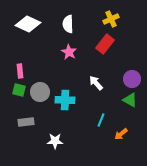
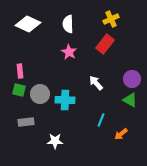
gray circle: moved 2 px down
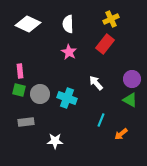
cyan cross: moved 2 px right, 2 px up; rotated 18 degrees clockwise
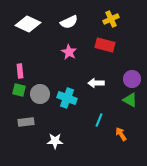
white semicircle: moved 1 px right, 2 px up; rotated 114 degrees counterclockwise
red rectangle: moved 1 px down; rotated 66 degrees clockwise
white arrow: rotated 49 degrees counterclockwise
cyan line: moved 2 px left
orange arrow: rotated 96 degrees clockwise
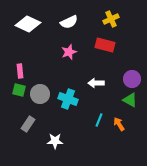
pink star: rotated 21 degrees clockwise
cyan cross: moved 1 px right, 1 px down
gray rectangle: moved 2 px right, 2 px down; rotated 49 degrees counterclockwise
orange arrow: moved 2 px left, 10 px up
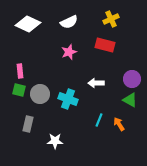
gray rectangle: rotated 21 degrees counterclockwise
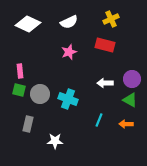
white arrow: moved 9 px right
orange arrow: moved 7 px right; rotated 56 degrees counterclockwise
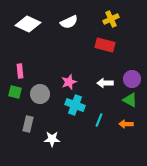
pink star: moved 30 px down
green square: moved 4 px left, 2 px down
cyan cross: moved 7 px right, 6 px down
white star: moved 3 px left, 2 px up
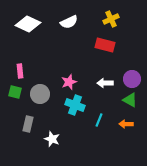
white star: rotated 21 degrees clockwise
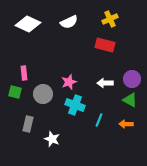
yellow cross: moved 1 px left
pink rectangle: moved 4 px right, 2 px down
gray circle: moved 3 px right
